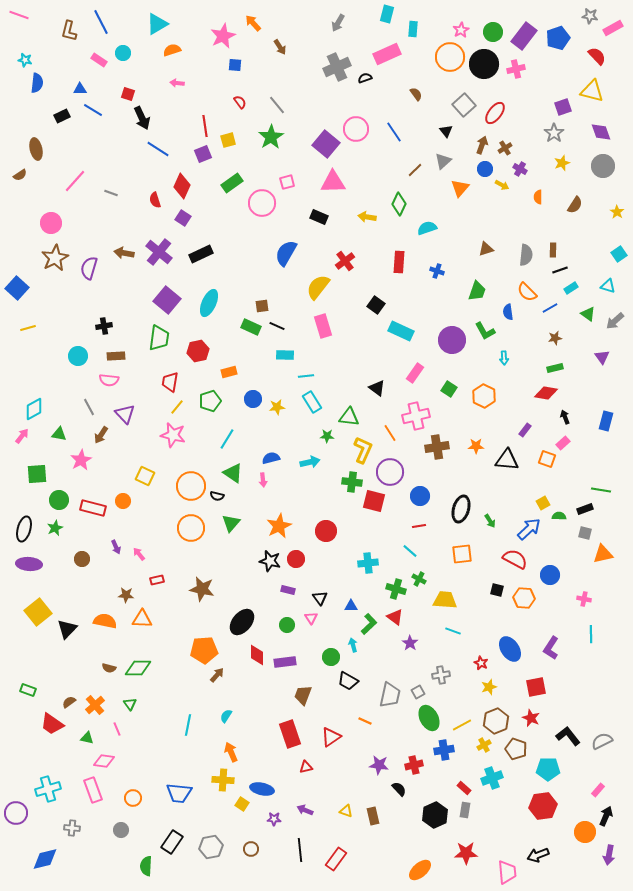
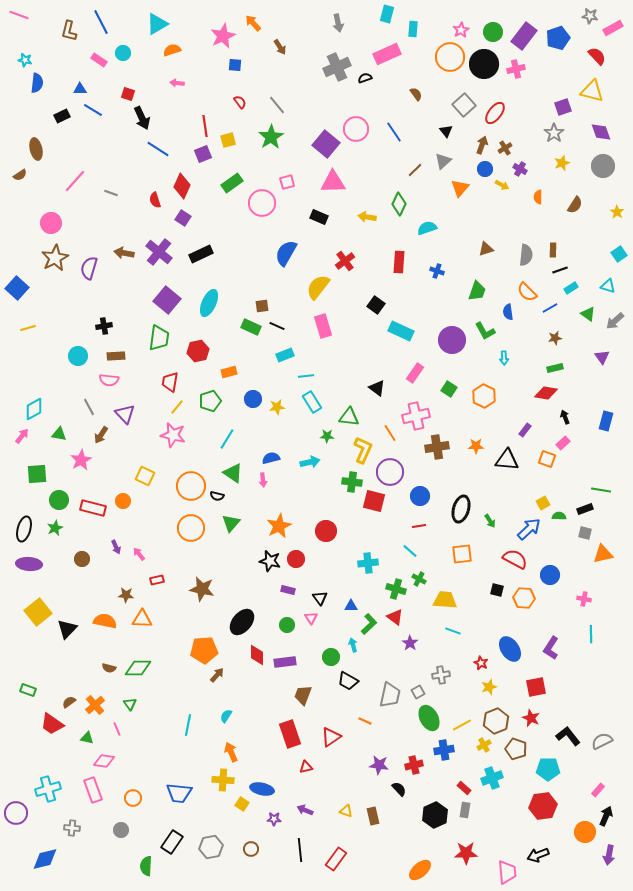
gray arrow at (338, 23): rotated 42 degrees counterclockwise
cyan rectangle at (285, 355): rotated 24 degrees counterclockwise
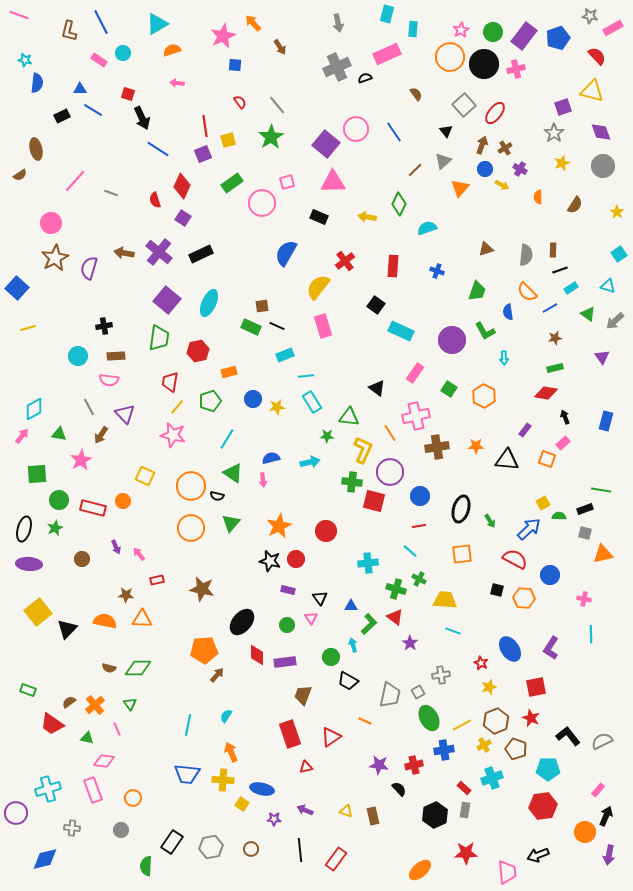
red rectangle at (399, 262): moved 6 px left, 4 px down
blue trapezoid at (179, 793): moved 8 px right, 19 px up
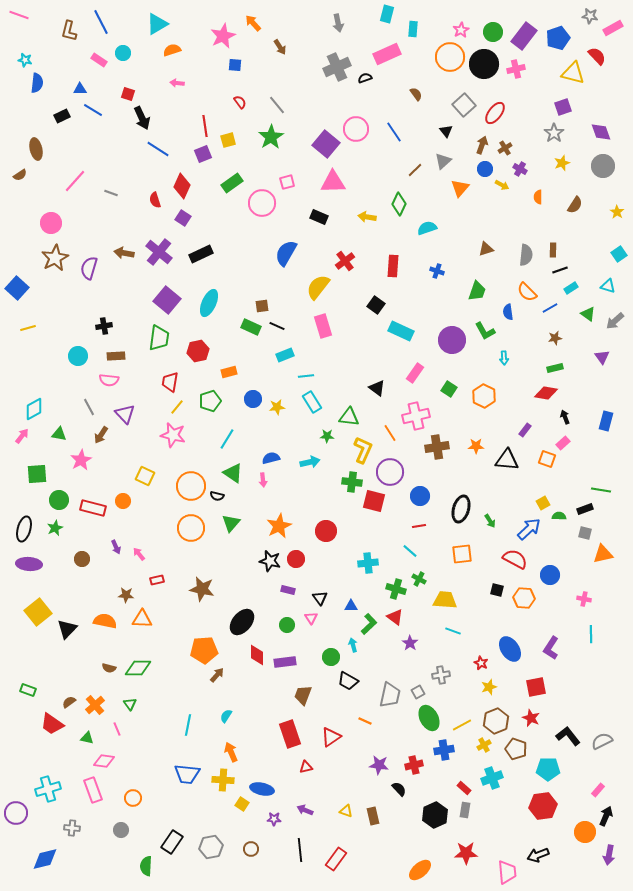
yellow triangle at (592, 91): moved 19 px left, 18 px up
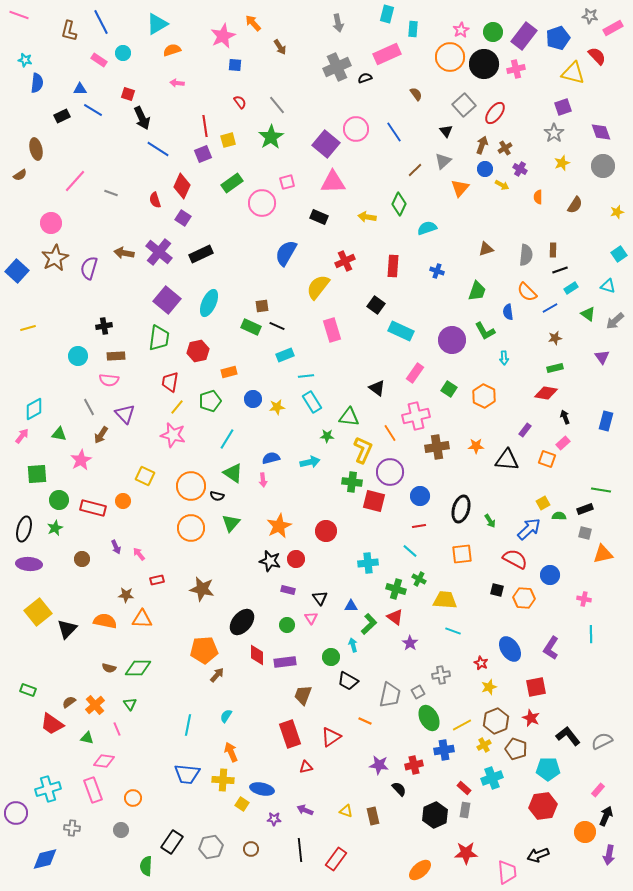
yellow star at (617, 212): rotated 24 degrees clockwise
red cross at (345, 261): rotated 12 degrees clockwise
blue square at (17, 288): moved 17 px up
pink rectangle at (323, 326): moved 9 px right, 4 px down
